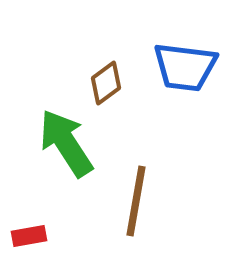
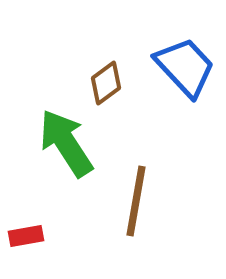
blue trapezoid: rotated 140 degrees counterclockwise
red rectangle: moved 3 px left
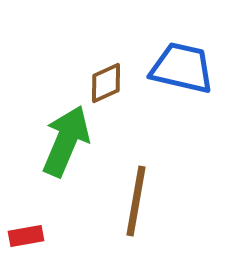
blue trapezoid: moved 3 px left, 1 px down; rotated 34 degrees counterclockwise
brown diamond: rotated 12 degrees clockwise
green arrow: moved 2 px up; rotated 56 degrees clockwise
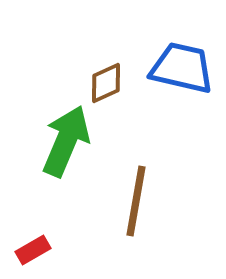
red rectangle: moved 7 px right, 14 px down; rotated 20 degrees counterclockwise
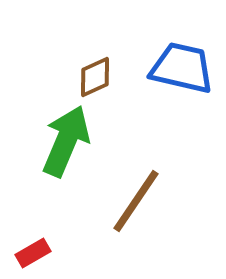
brown diamond: moved 11 px left, 6 px up
brown line: rotated 24 degrees clockwise
red rectangle: moved 3 px down
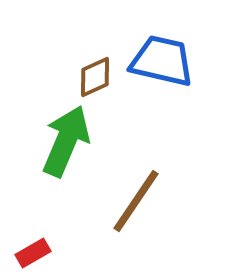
blue trapezoid: moved 20 px left, 7 px up
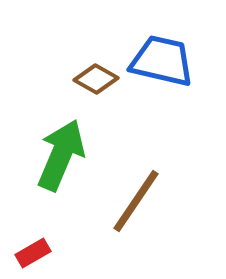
brown diamond: moved 1 px right, 2 px down; rotated 54 degrees clockwise
green arrow: moved 5 px left, 14 px down
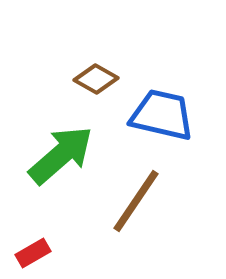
blue trapezoid: moved 54 px down
green arrow: rotated 26 degrees clockwise
